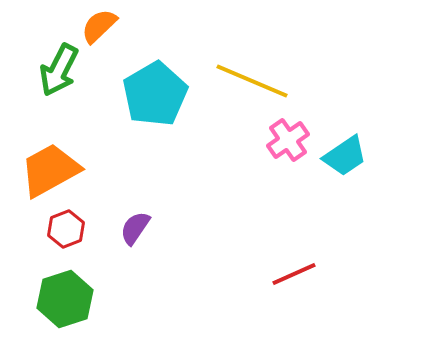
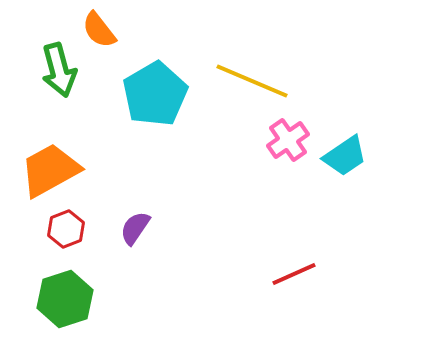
orange semicircle: moved 4 px down; rotated 84 degrees counterclockwise
green arrow: rotated 42 degrees counterclockwise
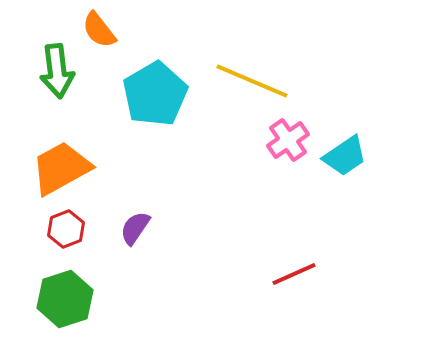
green arrow: moved 2 px left, 1 px down; rotated 8 degrees clockwise
orange trapezoid: moved 11 px right, 2 px up
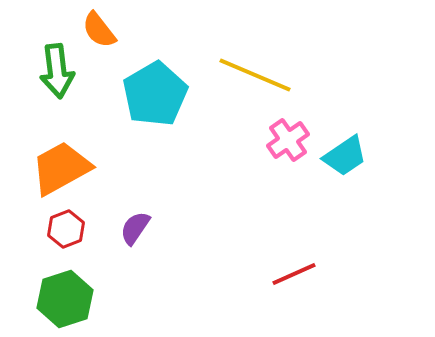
yellow line: moved 3 px right, 6 px up
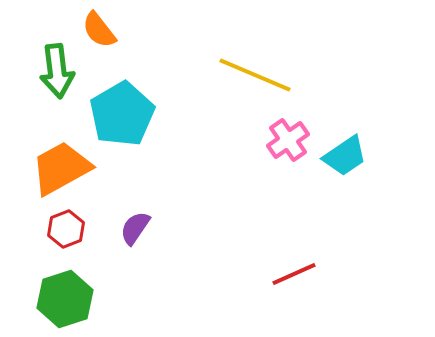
cyan pentagon: moved 33 px left, 20 px down
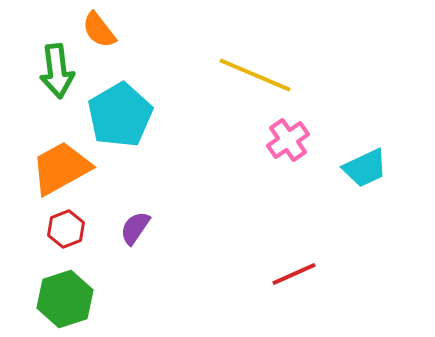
cyan pentagon: moved 2 px left, 1 px down
cyan trapezoid: moved 20 px right, 12 px down; rotated 9 degrees clockwise
